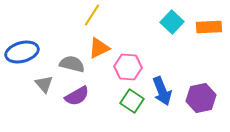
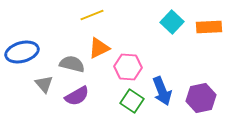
yellow line: rotated 35 degrees clockwise
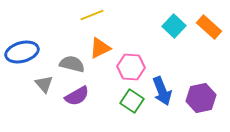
cyan square: moved 2 px right, 4 px down
orange rectangle: rotated 45 degrees clockwise
orange triangle: moved 1 px right
pink hexagon: moved 3 px right
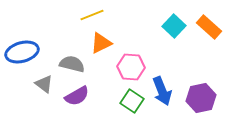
orange triangle: moved 1 px right, 5 px up
gray triangle: rotated 12 degrees counterclockwise
